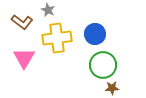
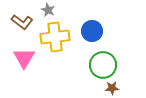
blue circle: moved 3 px left, 3 px up
yellow cross: moved 2 px left, 1 px up
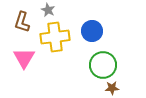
brown L-shape: rotated 70 degrees clockwise
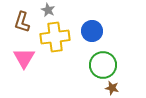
brown star: rotated 16 degrees clockwise
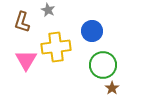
yellow cross: moved 1 px right, 10 px down
pink triangle: moved 2 px right, 2 px down
brown star: rotated 24 degrees clockwise
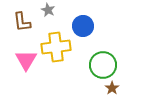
brown L-shape: rotated 25 degrees counterclockwise
blue circle: moved 9 px left, 5 px up
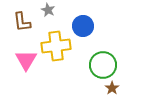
yellow cross: moved 1 px up
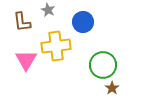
blue circle: moved 4 px up
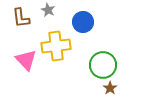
brown L-shape: moved 1 px left, 4 px up
pink triangle: rotated 15 degrees counterclockwise
brown star: moved 2 px left
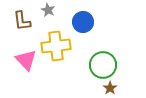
brown L-shape: moved 1 px right, 3 px down
